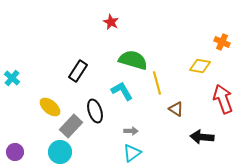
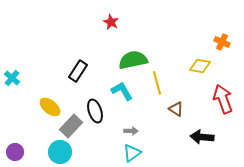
green semicircle: rotated 28 degrees counterclockwise
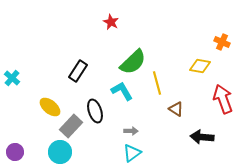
green semicircle: moved 2 px down; rotated 148 degrees clockwise
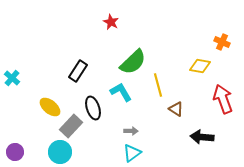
yellow line: moved 1 px right, 2 px down
cyan L-shape: moved 1 px left, 1 px down
black ellipse: moved 2 px left, 3 px up
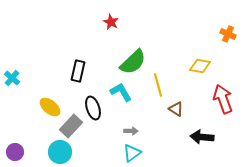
orange cross: moved 6 px right, 8 px up
black rectangle: rotated 20 degrees counterclockwise
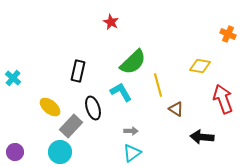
cyan cross: moved 1 px right
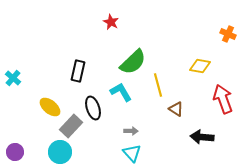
cyan triangle: rotated 36 degrees counterclockwise
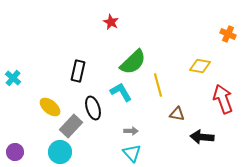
brown triangle: moved 1 px right, 5 px down; rotated 21 degrees counterclockwise
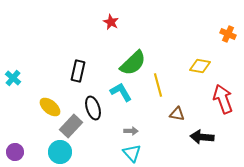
green semicircle: moved 1 px down
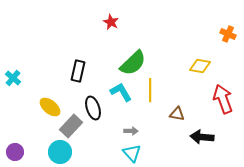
yellow line: moved 8 px left, 5 px down; rotated 15 degrees clockwise
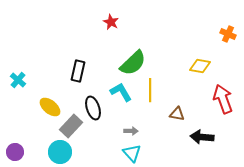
cyan cross: moved 5 px right, 2 px down
